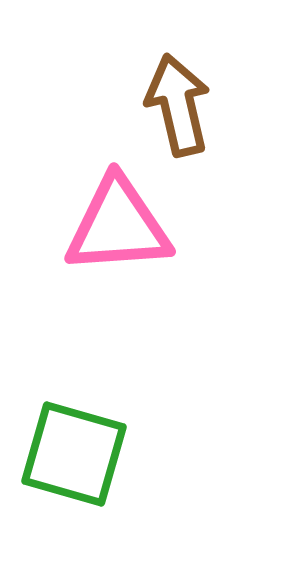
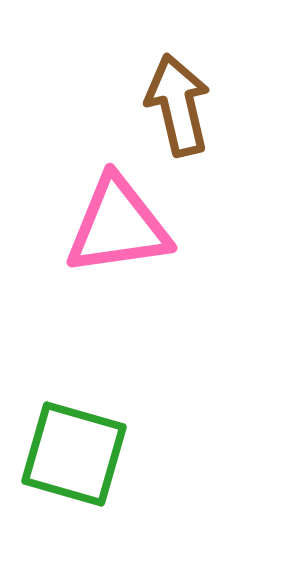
pink triangle: rotated 4 degrees counterclockwise
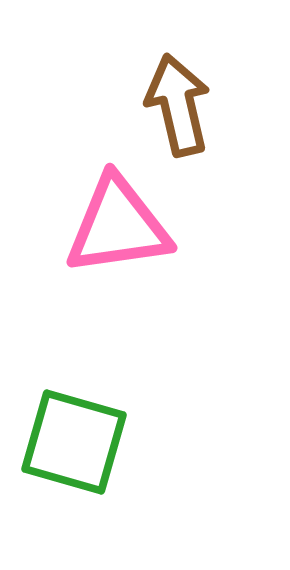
green square: moved 12 px up
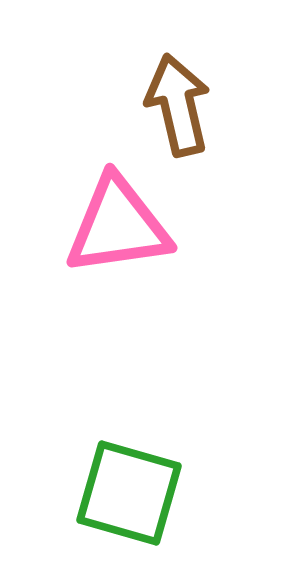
green square: moved 55 px right, 51 px down
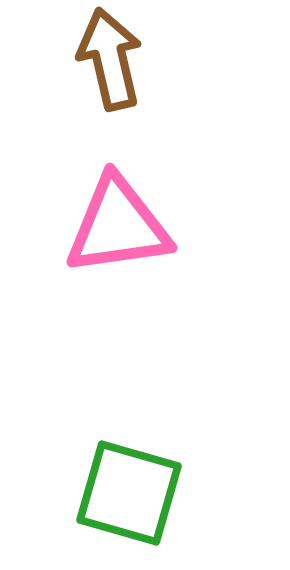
brown arrow: moved 68 px left, 46 px up
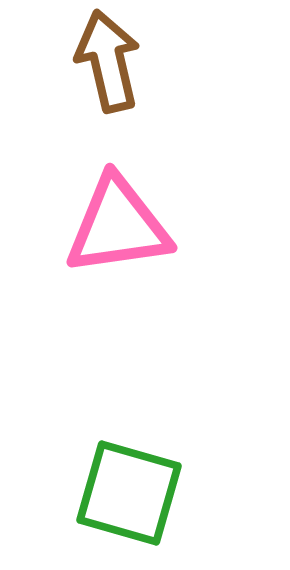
brown arrow: moved 2 px left, 2 px down
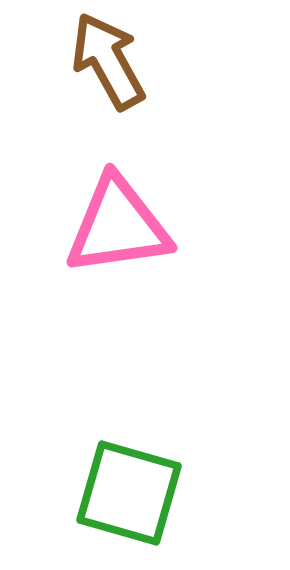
brown arrow: rotated 16 degrees counterclockwise
